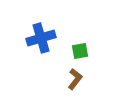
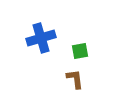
brown L-shape: rotated 45 degrees counterclockwise
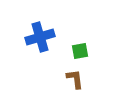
blue cross: moved 1 px left, 1 px up
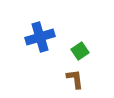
green square: rotated 24 degrees counterclockwise
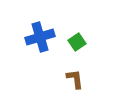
green square: moved 3 px left, 9 px up
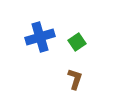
brown L-shape: rotated 25 degrees clockwise
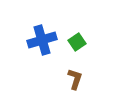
blue cross: moved 2 px right, 3 px down
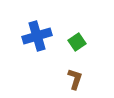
blue cross: moved 5 px left, 4 px up
